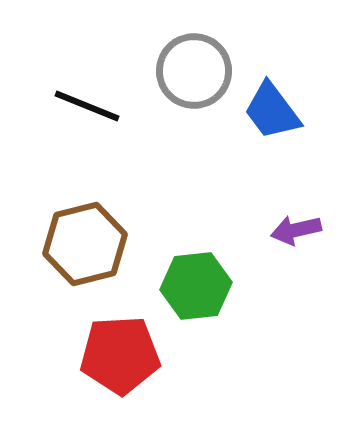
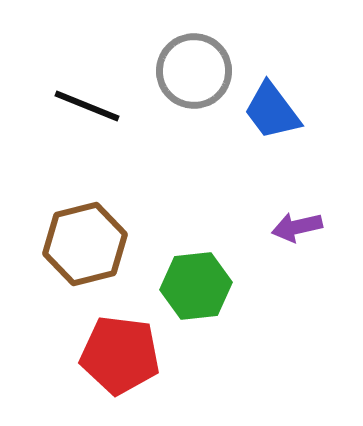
purple arrow: moved 1 px right, 3 px up
red pentagon: rotated 10 degrees clockwise
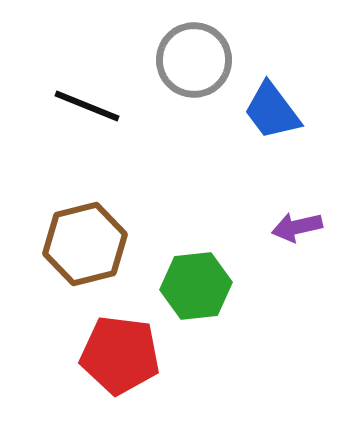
gray circle: moved 11 px up
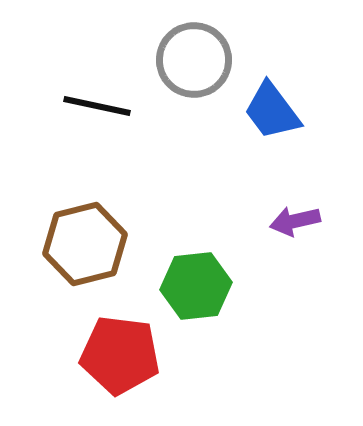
black line: moved 10 px right; rotated 10 degrees counterclockwise
purple arrow: moved 2 px left, 6 px up
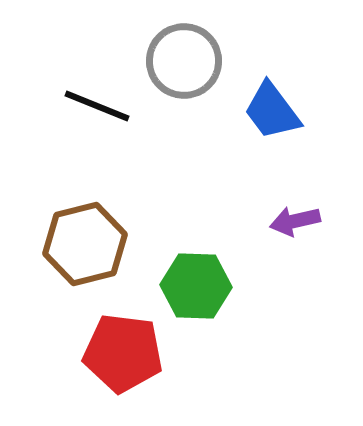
gray circle: moved 10 px left, 1 px down
black line: rotated 10 degrees clockwise
green hexagon: rotated 8 degrees clockwise
red pentagon: moved 3 px right, 2 px up
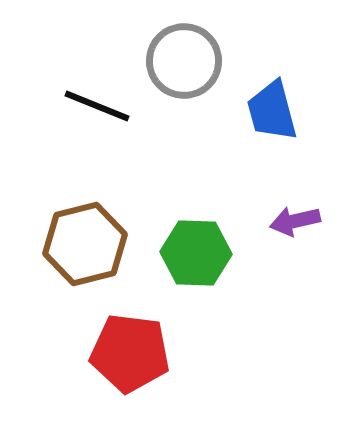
blue trapezoid: rotated 22 degrees clockwise
green hexagon: moved 33 px up
red pentagon: moved 7 px right
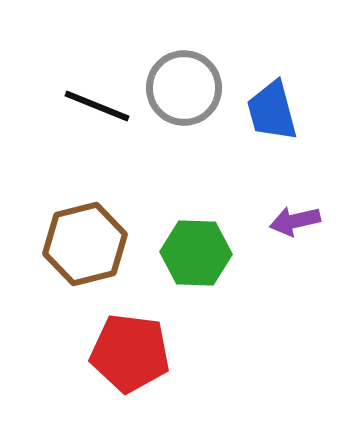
gray circle: moved 27 px down
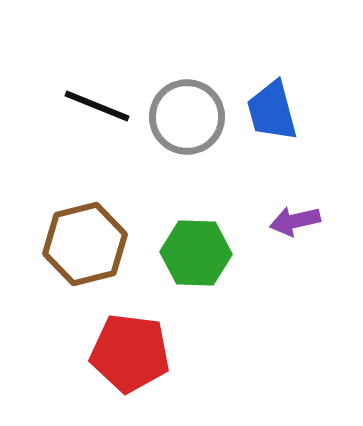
gray circle: moved 3 px right, 29 px down
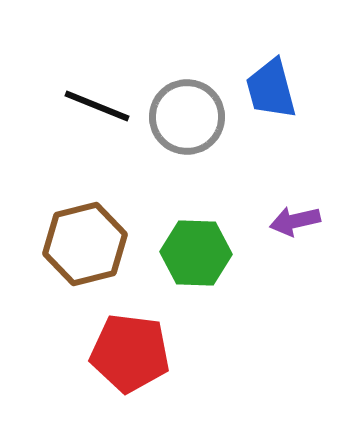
blue trapezoid: moved 1 px left, 22 px up
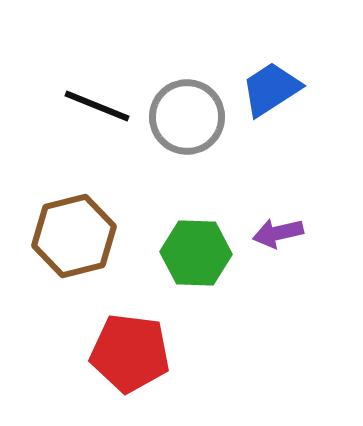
blue trapezoid: rotated 72 degrees clockwise
purple arrow: moved 17 px left, 12 px down
brown hexagon: moved 11 px left, 8 px up
